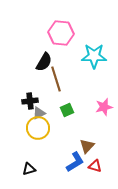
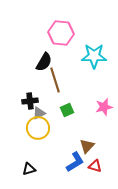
brown line: moved 1 px left, 1 px down
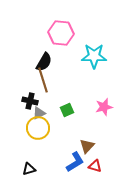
brown line: moved 12 px left
black cross: rotated 21 degrees clockwise
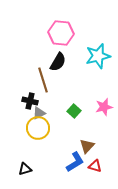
cyan star: moved 4 px right; rotated 15 degrees counterclockwise
black semicircle: moved 14 px right
green square: moved 7 px right, 1 px down; rotated 24 degrees counterclockwise
black triangle: moved 4 px left
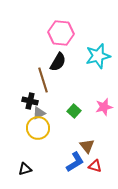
brown triangle: rotated 21 degrees counterclockwise
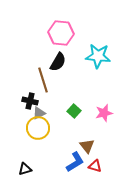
cyan star: rotated 20 degrees clockwise
pink star: moved 6 px down
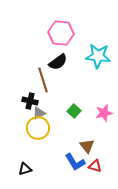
black semicircle: rotated 24 degrees clockwise
blue L-shape: rotated 90 degrees clockwise
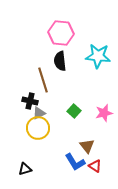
black semicircle: moved 2 px right, 1 px up; rotated 120 degrees clockwise
red triangle: rotated 16 degrees clockwise
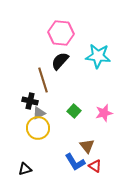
black semicircle: rotated 48 degrees clockwise
